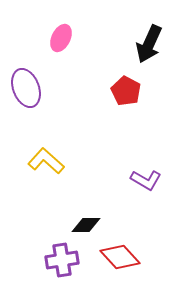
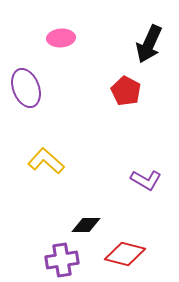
pink ellipse: rotated 60 degrees clockwise
red diamond: moved 5 px right, 3 px up; rotated 33 degrees counterclockwise
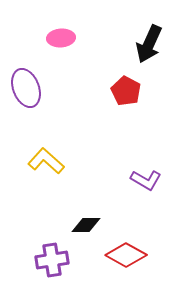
red diamond: moved 1 px right, 1 px down; rotated 15 degrees clockwise
purple cross: moved 10 px left
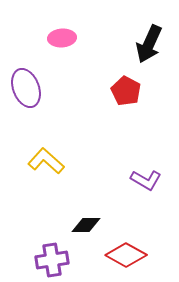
pink ellipse: moved 1 px right
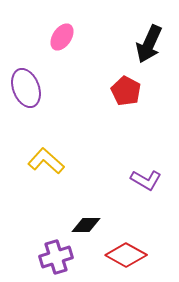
pink ellipse: moved 1 px up; rotated 52 degrees counterclockwise
purple cross: moved 4 px right, 3 px up; rotated 8 degrees counterclockwise
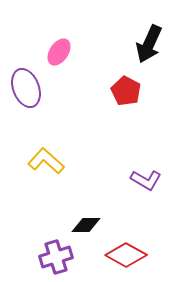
pink ellipse: moved 3 px left, 15 px down
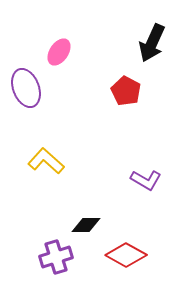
black arrow: moved 3 px right, 1 px up
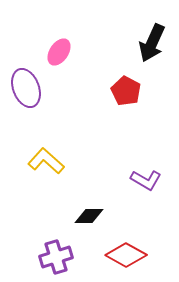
black diamond: moved 3 px right, 9 px up
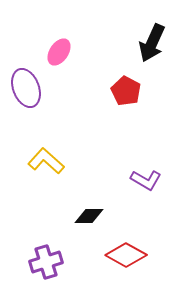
purple cross: moved 10 px left, 5 px down
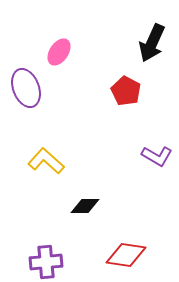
purple L-shape: moved 11 px right, 24 px up
black diamond: moved 4 px left, 10 px up
red diamond: rotated 21 degrees counterclockwise
purple cross: rotated 12 degrees clockwise
